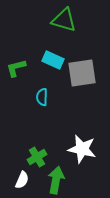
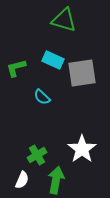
cyan semicircle: rotated 48 degrees counterclockwise
white star: rotated 24 degrees clockwise
green cross: moved 2 px up
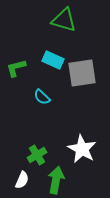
white star: rotated 8 degrees counterclockwise
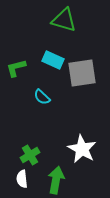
green cross: moved 7 px left
white semicircle: moved 1 px up; rotated 150 degrees clockwise
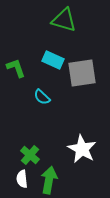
green L-shape: rotated 85 degrees clockwise
green cross: rotated 18 degrees counterclockwise
green arrow: moved 7 px left
